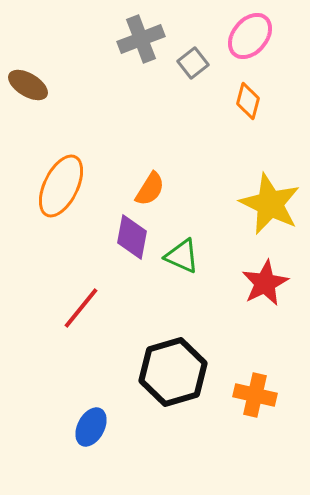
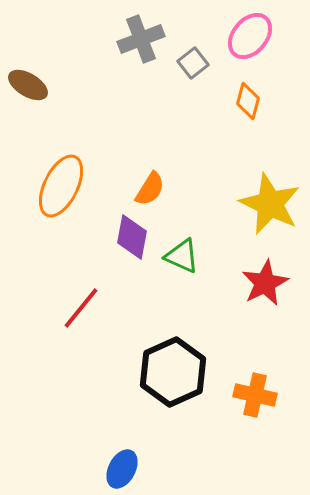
black hexagon: rotated 8 degrees counterclockwise
blue ellipse: moved 31 px right, 42 px down
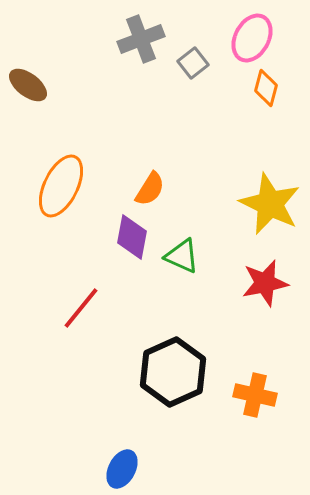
pink ellipse: moved 2 px right, 2 px down; rotated 12 degrees counterclockwise
brown ellipse: rotated 6 degrees clockwise
orange diamond: moved 18 px right, 13 px up
red star: rotated 15 degrees clockwise
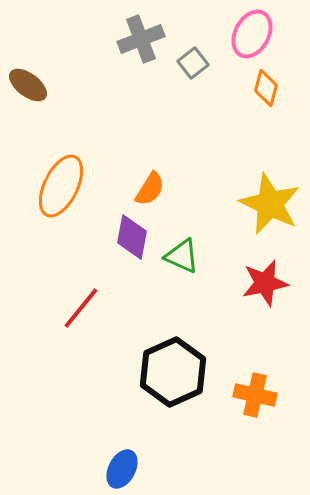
pink ellipse: moved 4 px up
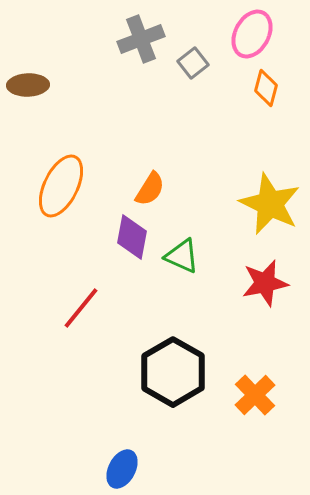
brown ellipse: rotated 39 degrees counterclockwise
black hexagon: rotated 6 degrees counterclockwise
orange cross: rotated 33 degrees clockwise
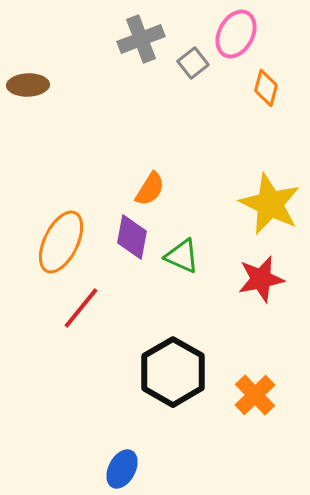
pink ellipse: moved 16 px left
orange ellipse: moved 56 px down
red star: moved 4 px left, 4 px up
